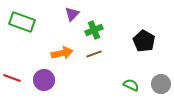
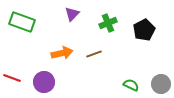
green cross: moved 14 px right, 7 px up
black pentagon: moved 11 px up; rotated 15 degrees clockwise
purple circle: moved 2 px down
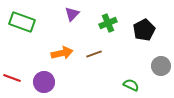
gray circle: moved 18 px up
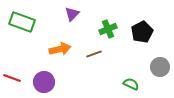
green cross: moved 6 px down
black pentagon: moved 2 px left, 2 px down
orange arrow: moved 2 px left, 4 px up
gray circle: moved 1 px left, 1 px down
green semicircle: moved 1 px up
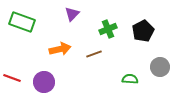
black pentagon: moved 1 px right, 1 px up
green semicircle: moved 1 px left, 5 px up; rotated 21 degrees counterclockwise
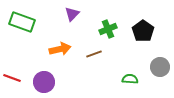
black pentagon: rotated 10 degrees counterclockwise
